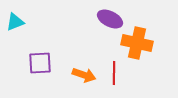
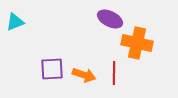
purple square: moved 12 px right, 6 px down
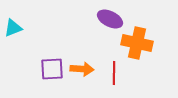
cyan triangle: moved 2 px left, 6 px down
orange arrow: moved 2 px left, 6 px up; rotated 15 degrees counterclockwise
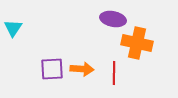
purple ellipse: moved 3 px right; rotated 15 degrees counterclockwise
cyan triangle: rotated 36 degrees counterclockwise
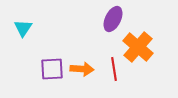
purple ellipse: rotated 75 degrees counterclockwise
cyan triangle: moved 10 px right
orange cross: moved 1 px right, 4 px down; rotated 28 degrees clockwise
red line: moved 4 px up; rotated 10 degrees counterclockwise
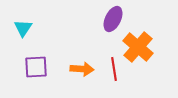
purple square: moved 16 px left, 2 px up
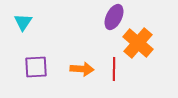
purple ellipse: moved 1 px right, 2 px up
cyan triangle: moved 6 px up
orange cross: moved 4 px up
red line: rotated 10 degrees clockwise
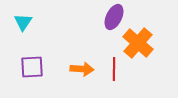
purple square: moved 4 px left
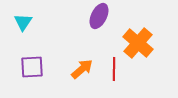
purple ellipse: moved 15 px left, 1 px up
orange arrow: rotated 45 degrees counterclockwise
